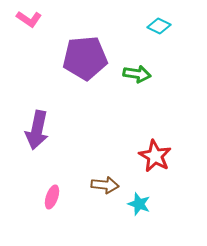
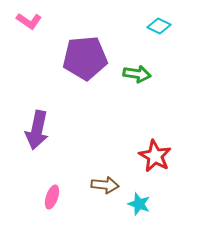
pink L-shape: moved 2 px down
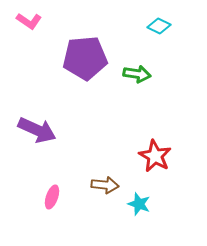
purple arrow: rotated 78 degrees counterclockwise
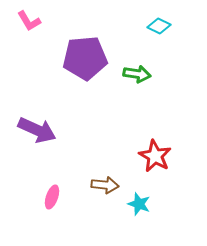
pink L-shape: rotated 25 degrees clockwise
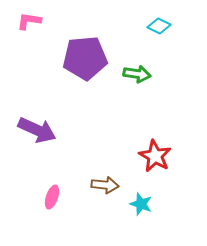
pink L-shape: rotated 130 degrees clockwise
cyan star: moved 2 px right
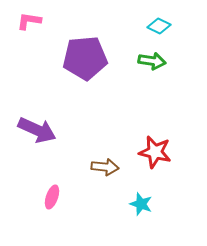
green arrow: moved 15 px right, 13 px up
red star: moved 4 px up; rotated 16 degrees counterclockwise
brown arrow: moved 18 px up
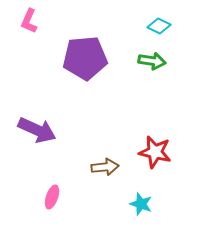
pink L-shape: rotated 75 degrees counterclockwise
brown arrow: rotated 12 degrees counterclockwise
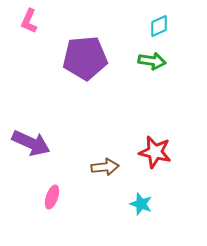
cyan diamond: rotated 50 degrees counterclockwise
purple arrow: moved 6 px left, 13 px down
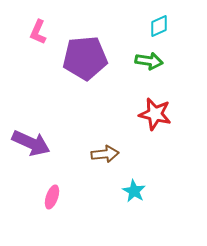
pink L-shape: moved 9 px right, 11 px down
green arrow: moved 3 px left
red star: moved 38 px up
brown arrow: moved 13 px up
cyan star: moved 7 px left, 13 px up; rotated 10 degrees clockwise
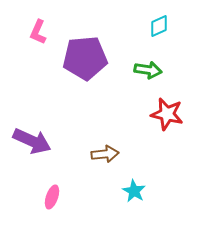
green arrow: moved 1 px left, 9 px down
red star: moved 12 px right
purple arrow: moved 1 px right, 2 px up
